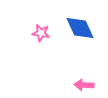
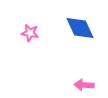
pink star: moved 11 px left
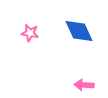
blue diamond: moved 1 px left, 3 px down
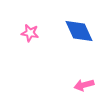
pink arrow: rotated 18 degrees counterclockwise
